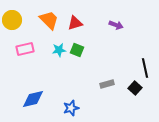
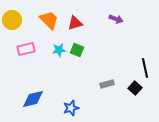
purple arrow: moved 6 px up
pink rectangle: moved 1 px right
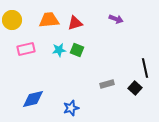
orange trapezoid: rotated 50 degrees counterclockwise
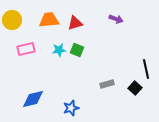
black line: moved 1 px right, 1 px down
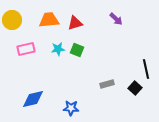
purple arrow: rotated 24 degrees clockwise
cyan star: moved 1 px left, 1 px up
blue star: rotated 21 degrees clockwise
